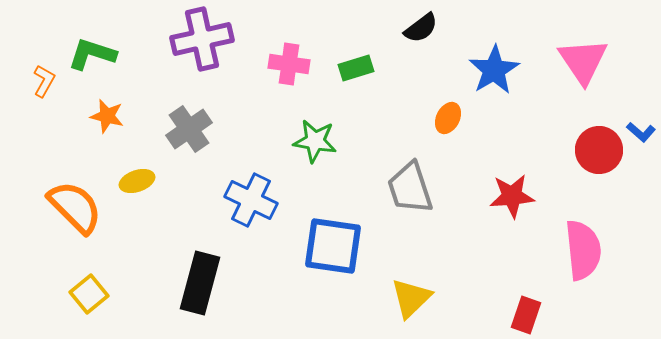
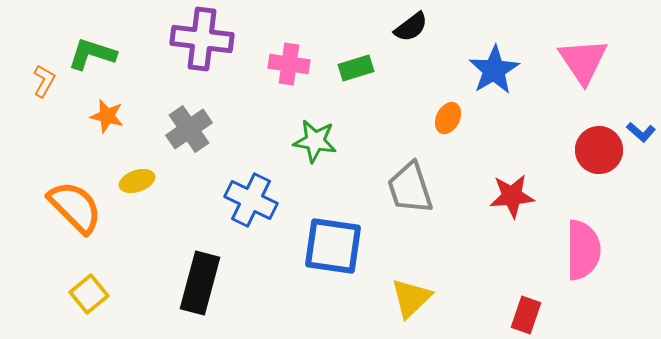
black semicircle: moved 10 px left, 1 px up
purple cross: rotated 20 degrees clockwise
pink semicircle: rotated 6 degrees clockwise
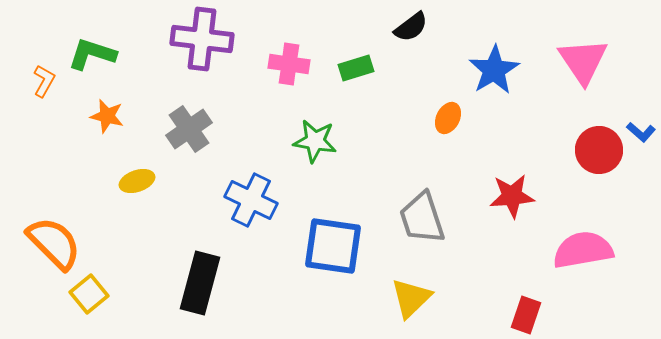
gray trapezoid: moved 12 px right, 30 px down
orange semicircle: moved 21 px left, 36 px down
pink semicircle: rotated 100 degrees counterclockwise
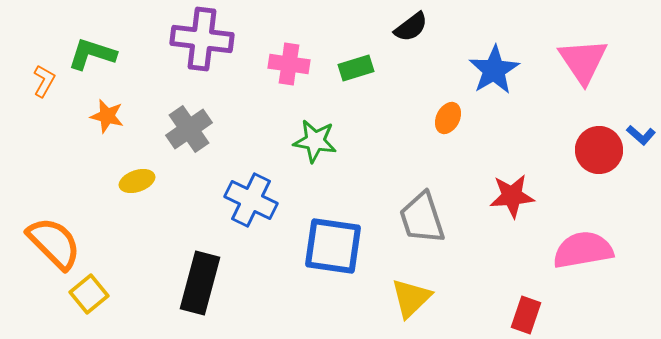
blue L-shape: moved 3 px down
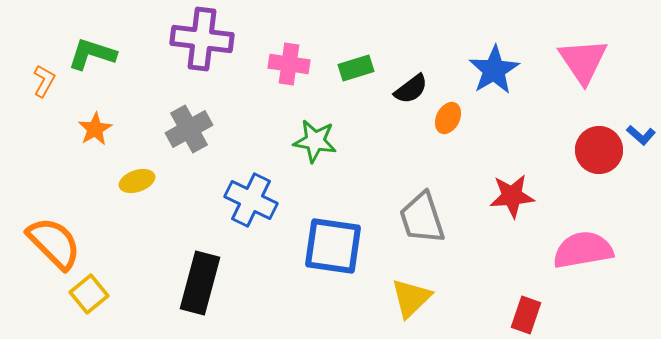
black semicircle: moved 62 px down
orange star: moved 12 px left, 13 px down; rotated 28 degrees clockwise
gray cross: rotated 6 degrees clockwise
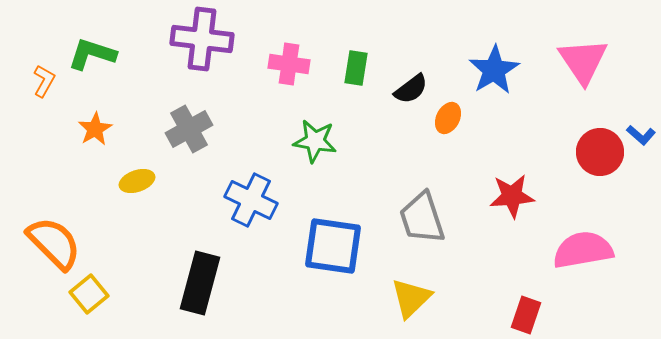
green rectangle: rotated 64 degrees counterclockwise
red circle: moved 1 px right, 2 px down
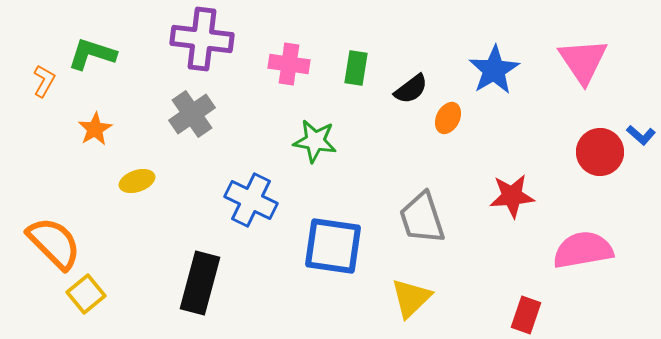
gray cross: moved 3 px right, 15 px up; rotated 6 degrees counterclockwise
yellow square: moved 3 px left
